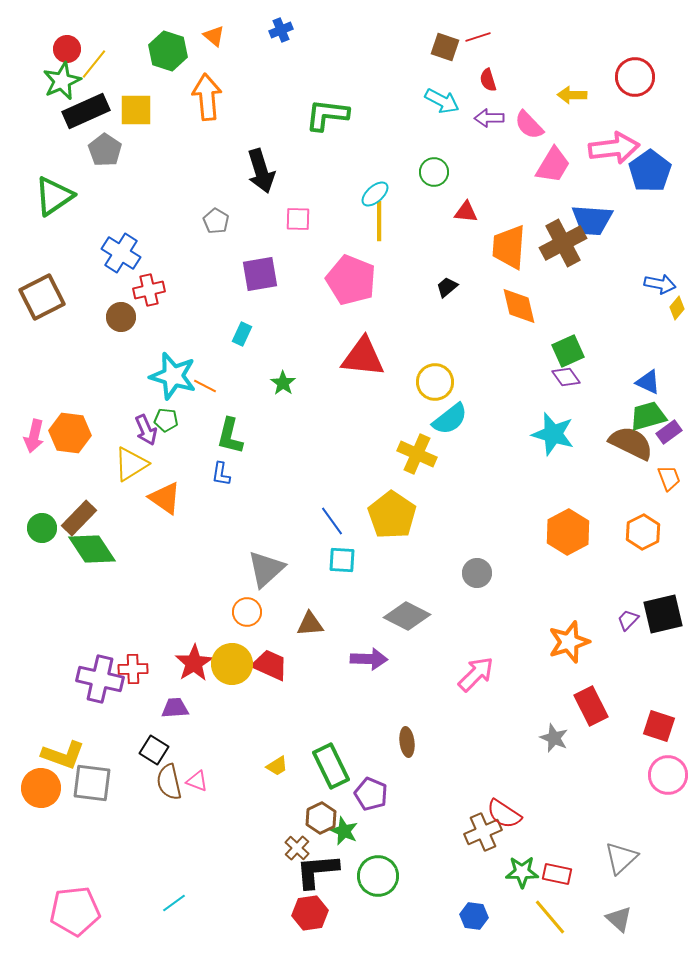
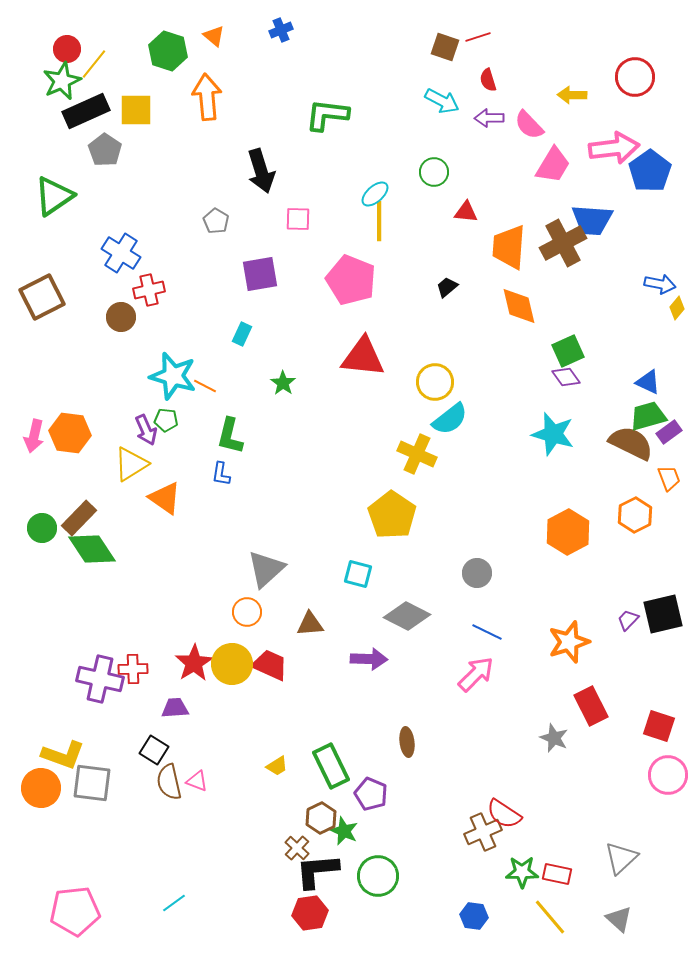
blue line at (332, 521): moved 155 px right, 111 px down; rotated 28 degrees counterclockwise
orange hexagon at (643, 532): moved 8 px left, 17 px up
cyan square at (342, 560): moved 16 px right, 14 px down; rotated 12 degrees clockwise
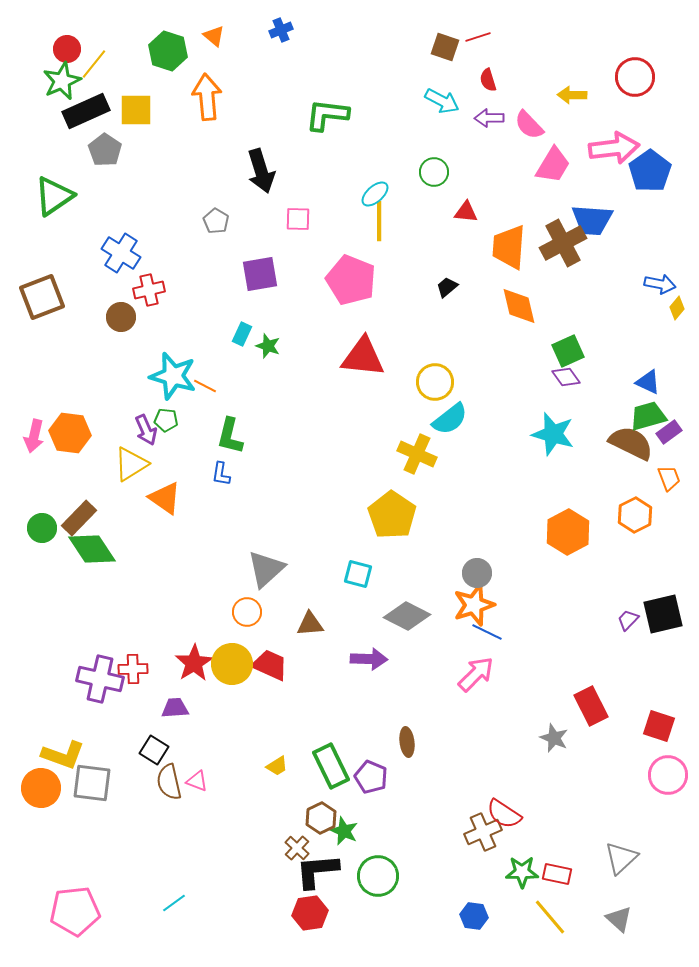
brown square at (42, 297): rotated 6 degrees clockwise
green star at (283, 383): moved 15 px left, 37 px up; rotated 15 degrees counterclockwise
orange star at (569, 642): moved 95 px left, 37 px up
purple pentagon at (371, 794): moved 17 px up
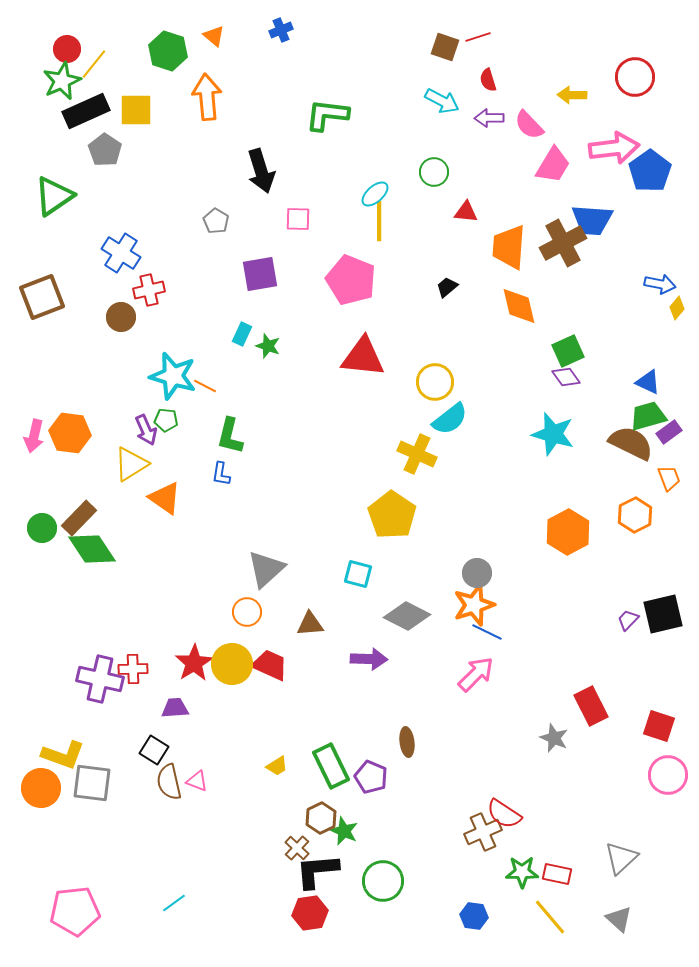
green circle at (378, 876): moved 5 px right, 5 px down
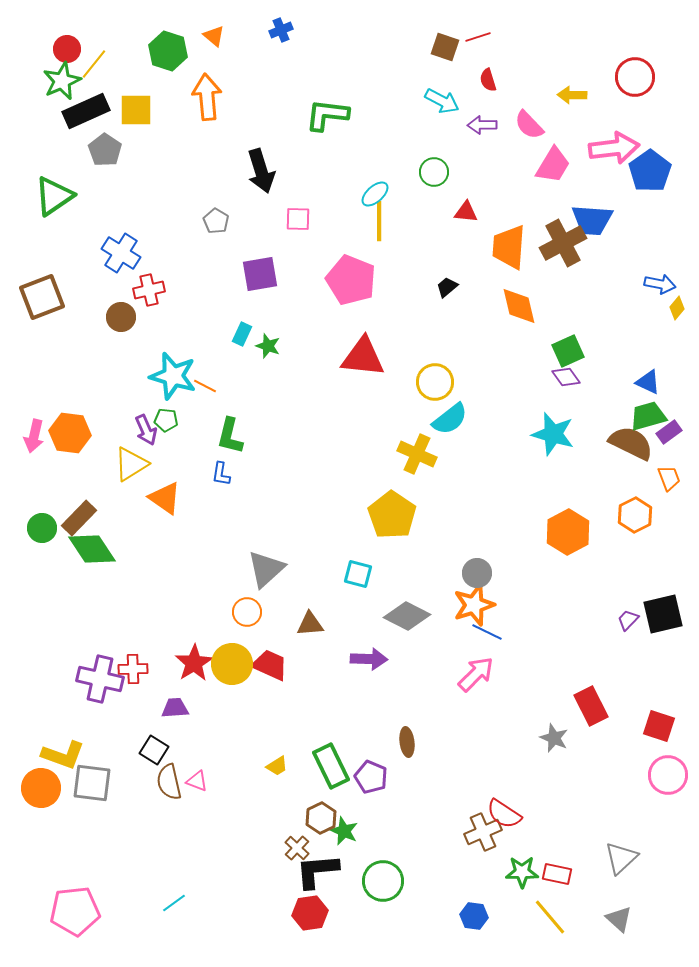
purple arrow at (489, 118): moved 7 px left, 7 px down
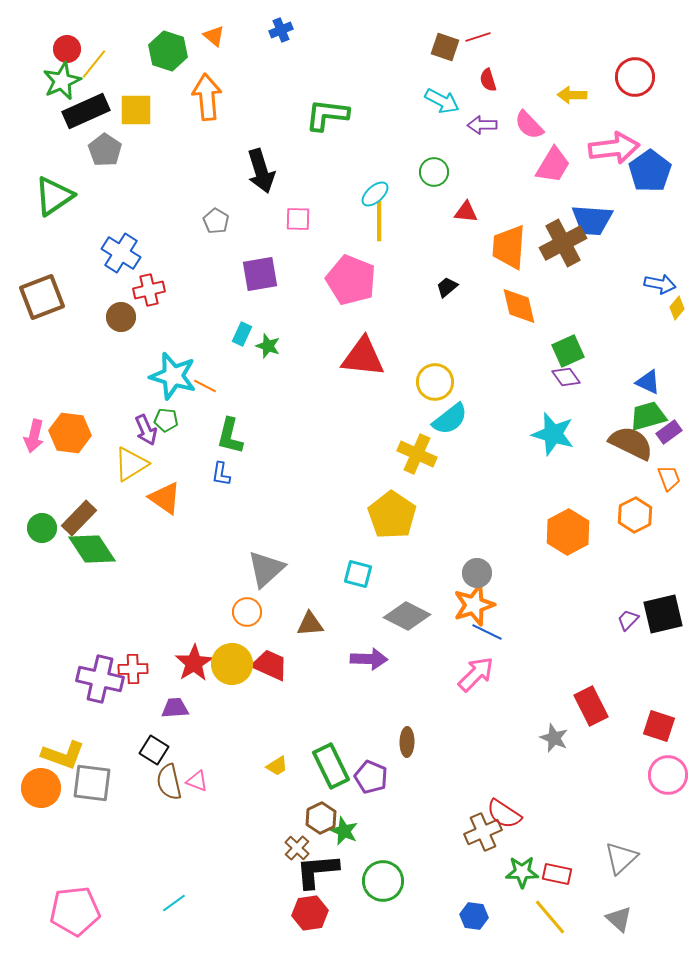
brown ellipse at (407, 742): rotated 8 degrees clockwise
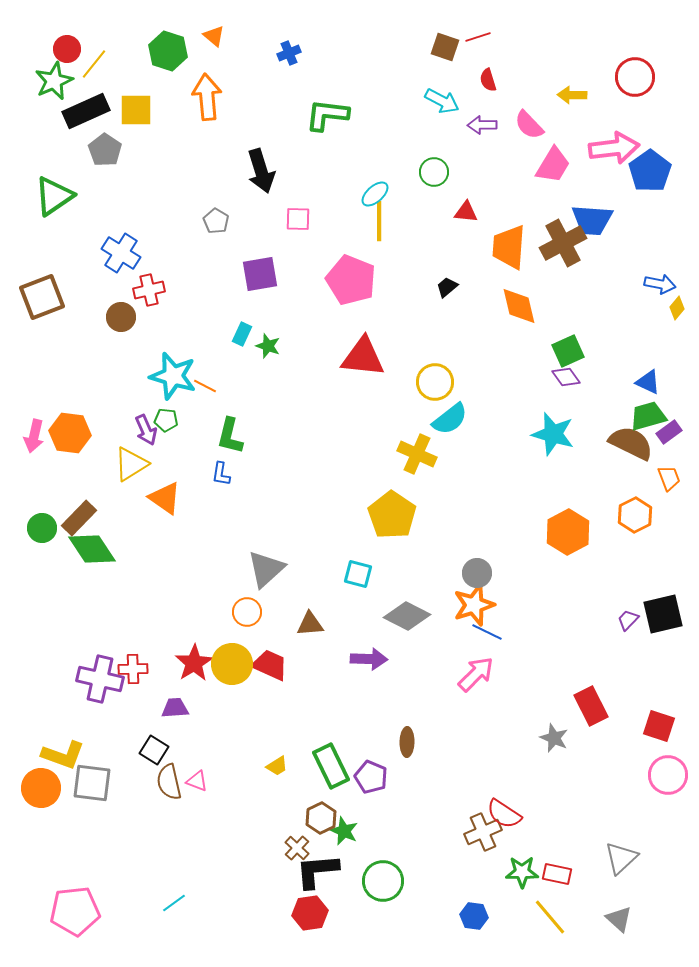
blue cross at (281, 30): moved 8 px right, 23 px down
green star at (62, 81): moved 8 px left
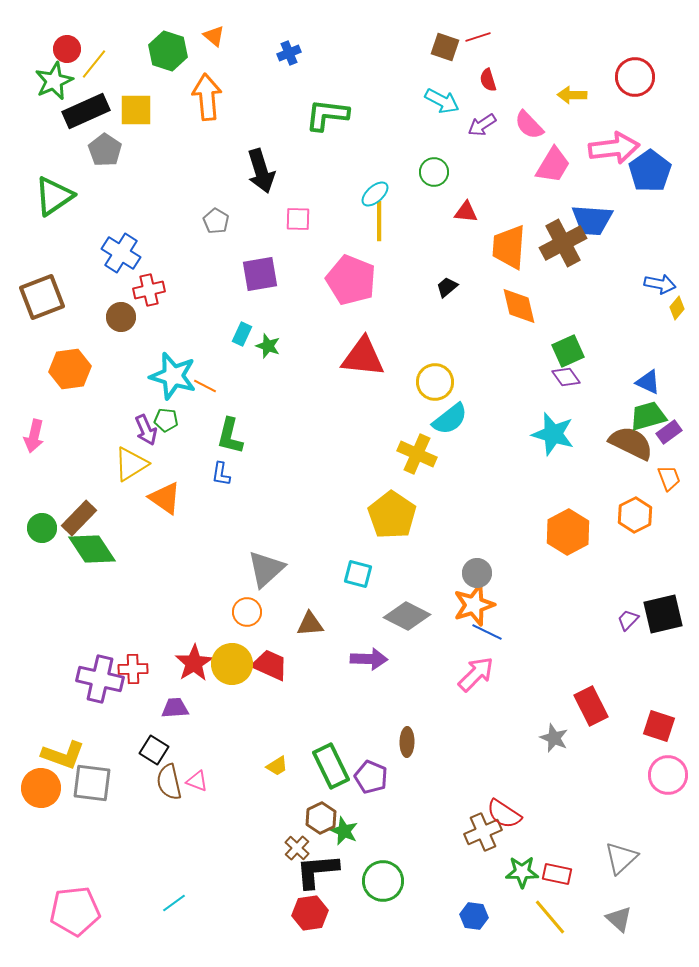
purple arrow at (482, 125): rotated 32 degrees counterclockwise
orange hexagon at (70, 433): moved 64 px up; rotated 15 degrees counterclockwise
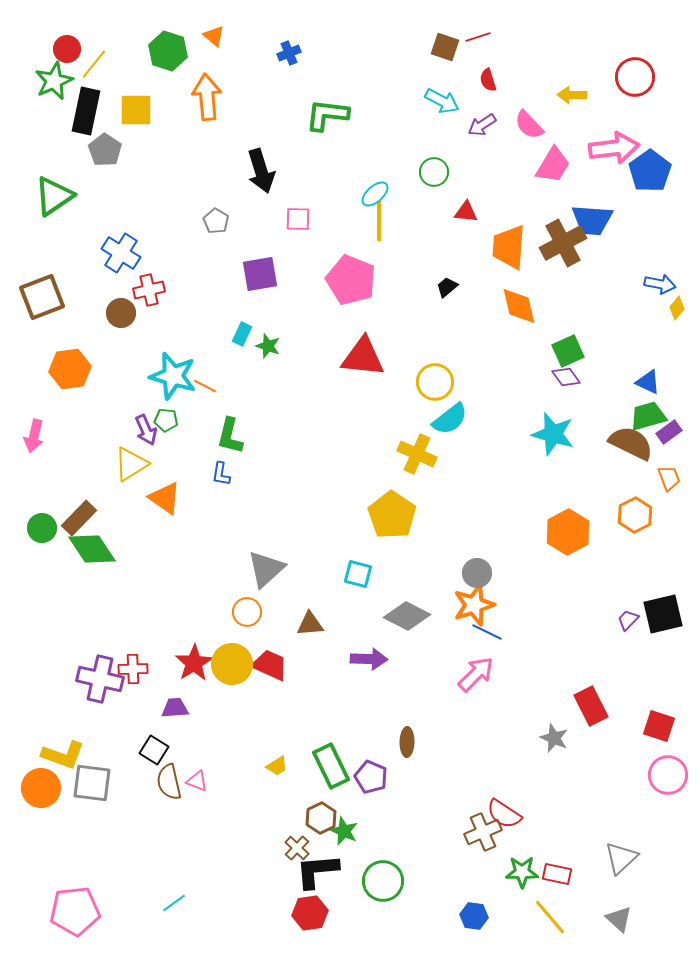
black rectangle at (86, 111): rotated 54 degrees counterclockwise
brown circle at (121, 317): moved 4 px up
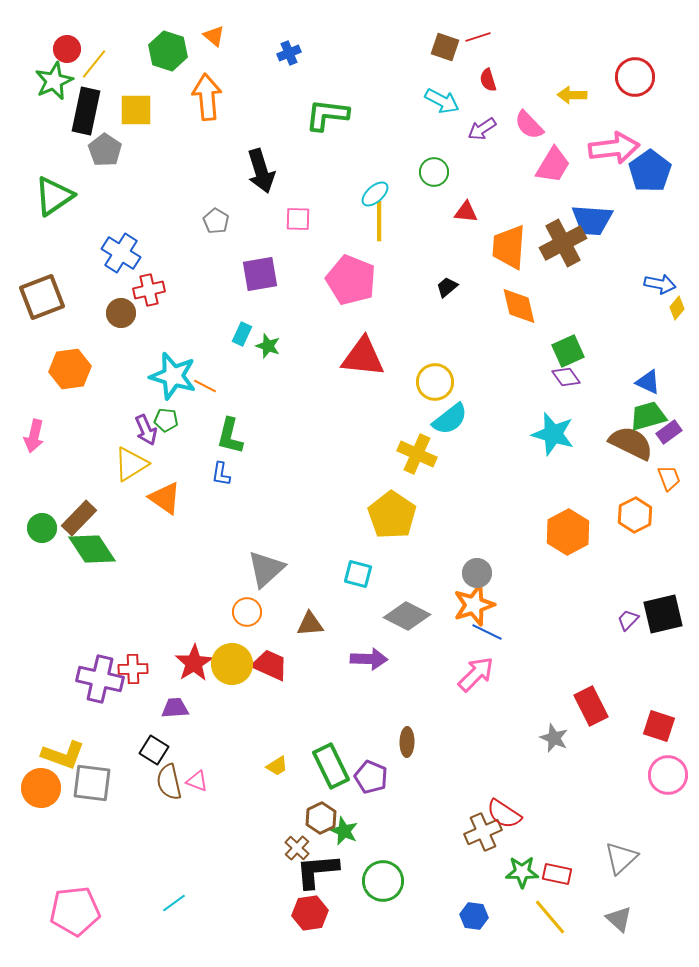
purple arrow at (482, 125): moved 4 px down
